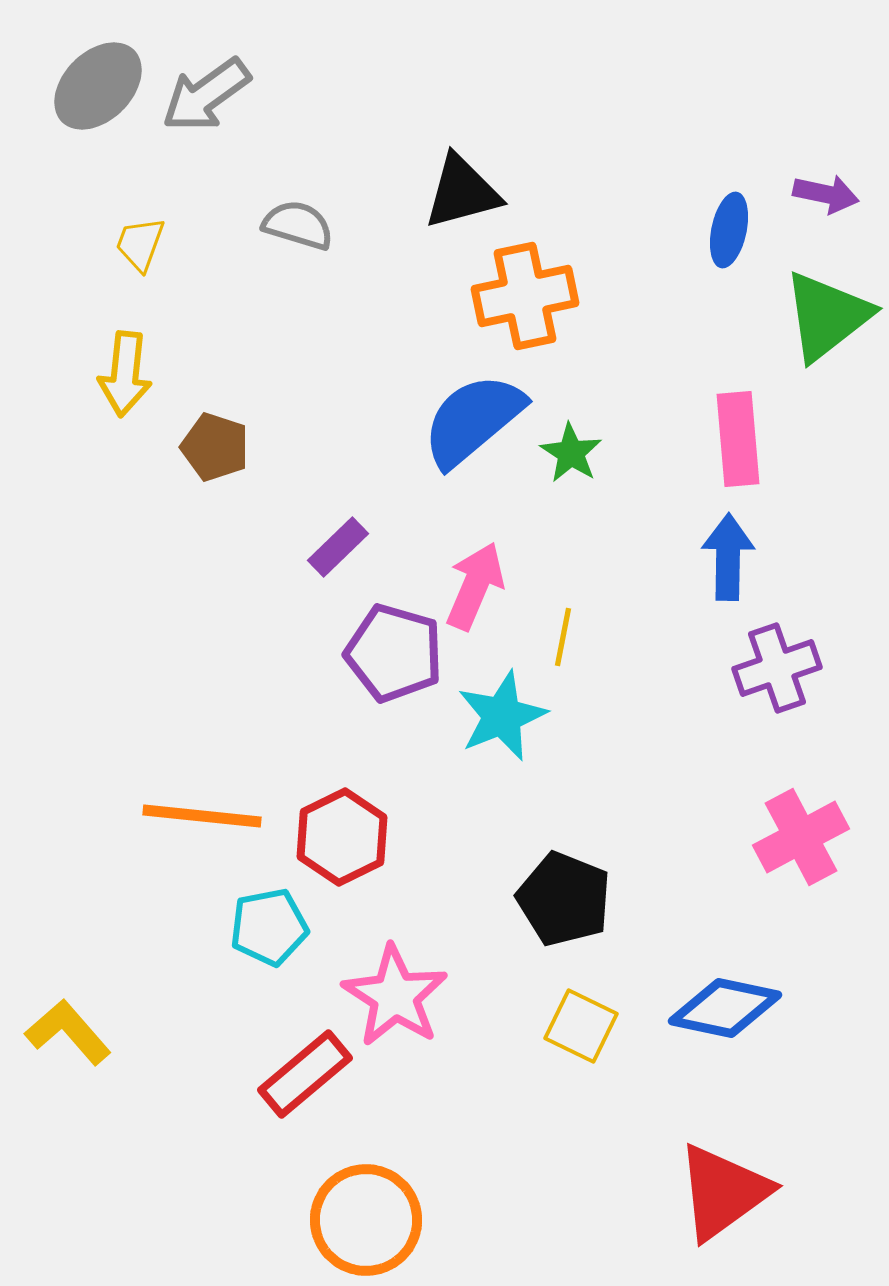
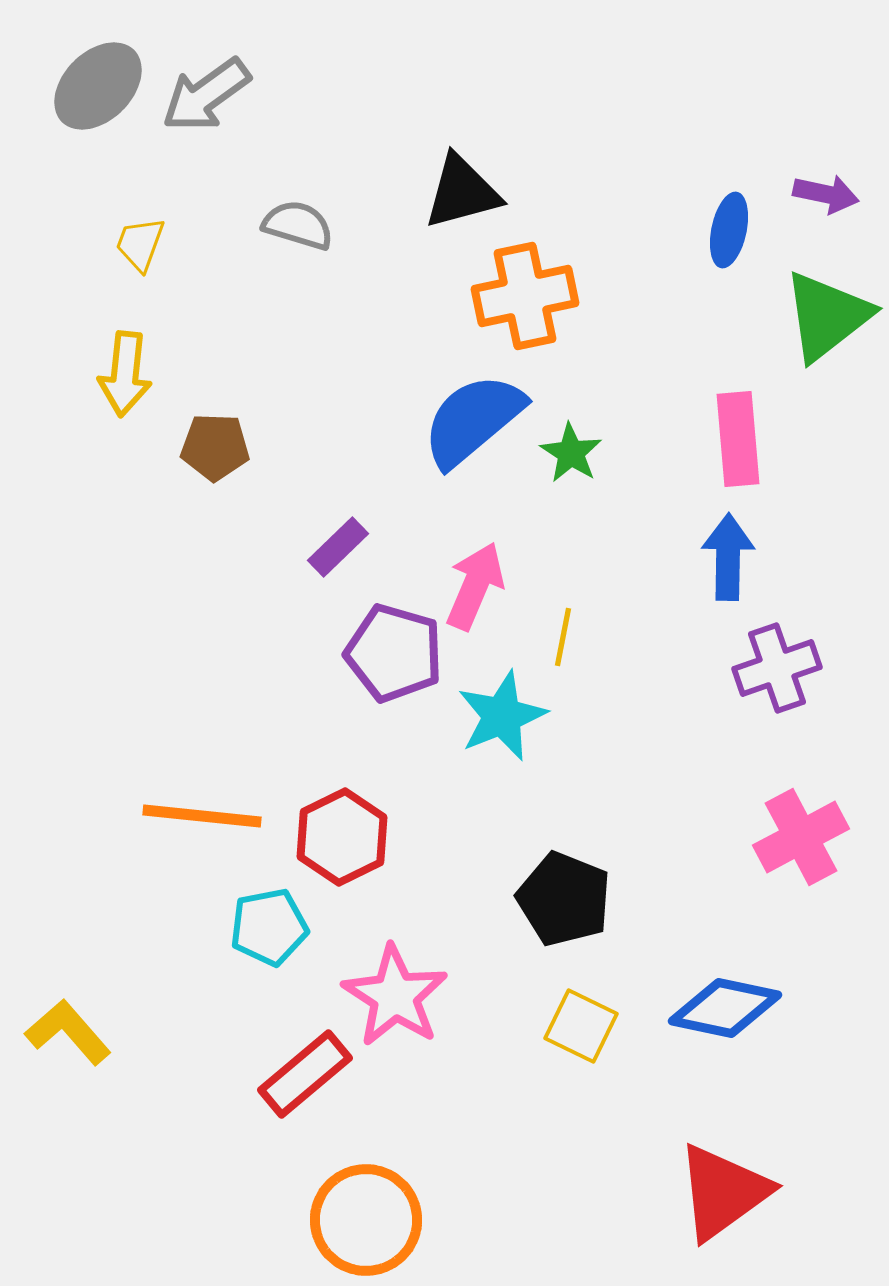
brown pentagon: rotated 16 degrees counterclockwise
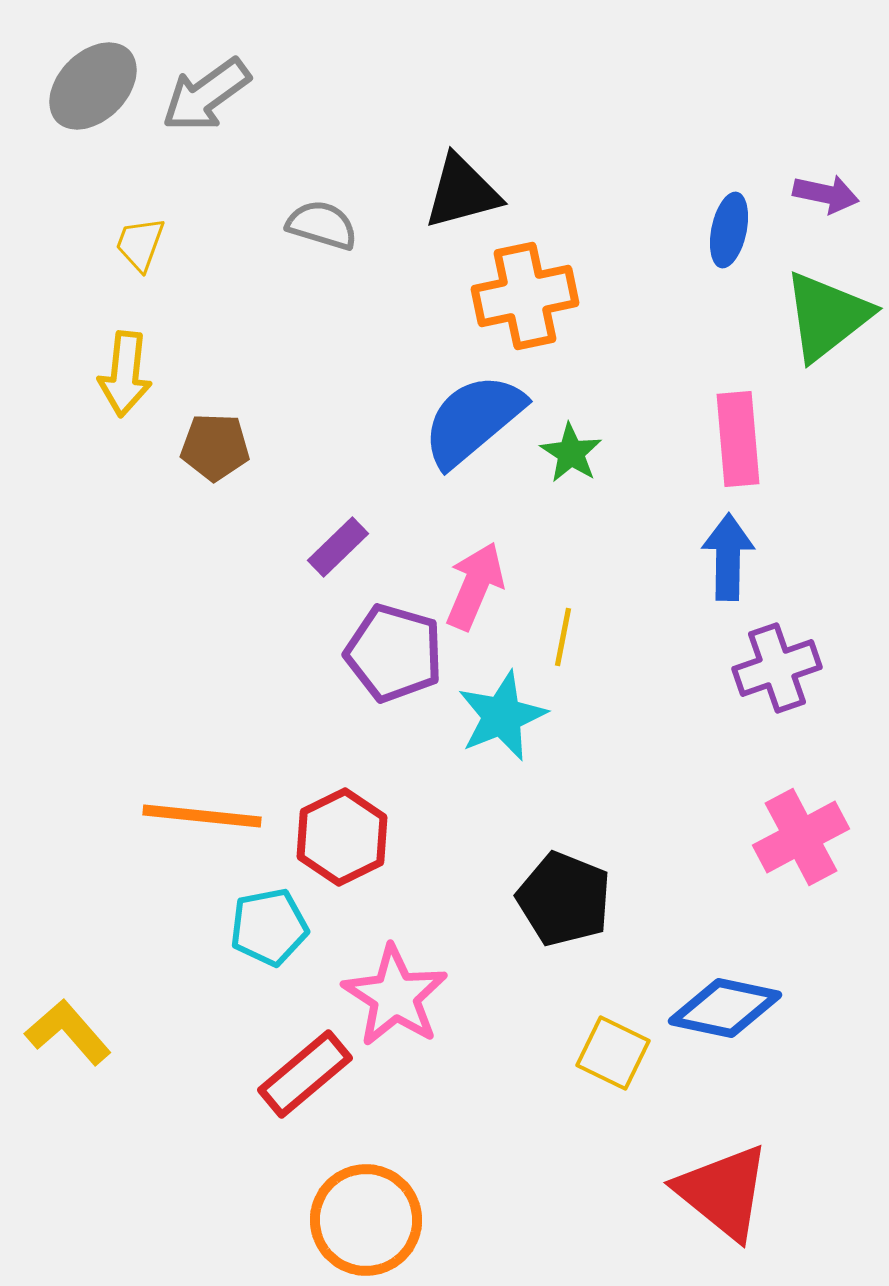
gray ellipse: moved 5 px left
gray semicircle: moved 24 px right
yellow square: moved 32 px right, 27 px down
red triangle: rotated 45 degrees counterclockwise
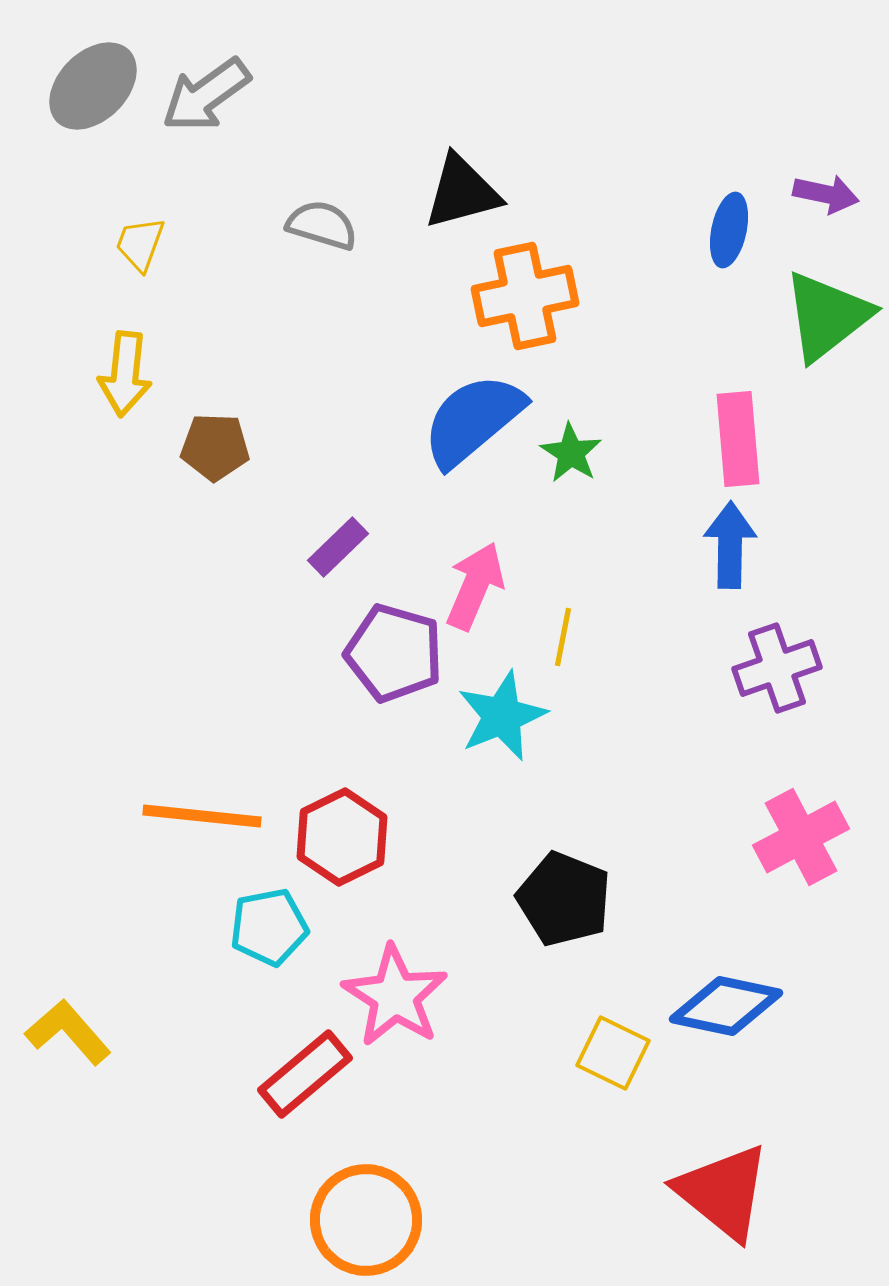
blue arrow: moved 2 px right, 12 px up
blue diamond: moved 1 px right, 2 px up
